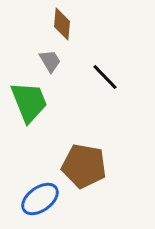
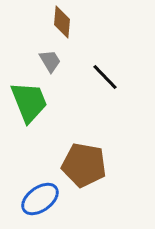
brown diamond: moved 2 px up
brown pentagon: moved 1 px up
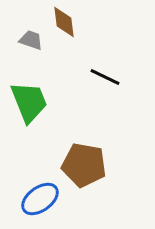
brown diamond: moved 2 px right; rotated 12 degrees counterclockwise
gray trapezoid: moved 19 px left, 21 px up; rotated 40 degrees counterclockwise
black line: rotated 20 degrees counterclockwise
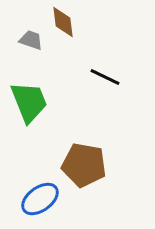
brown diamond: moved 1 px left
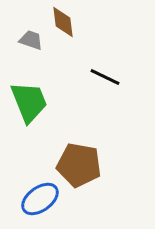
brown pentagon: moved 5 px left
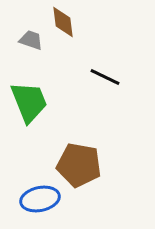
blue ellipse: rotated 24 degrees clockwise
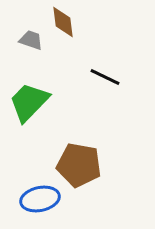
green trapezoid: rotated 114 degrees counterclockwise
